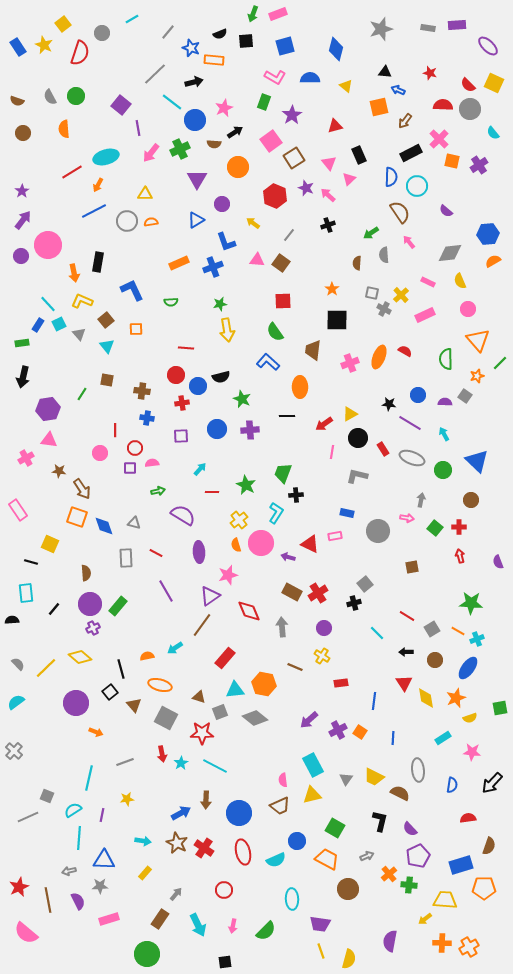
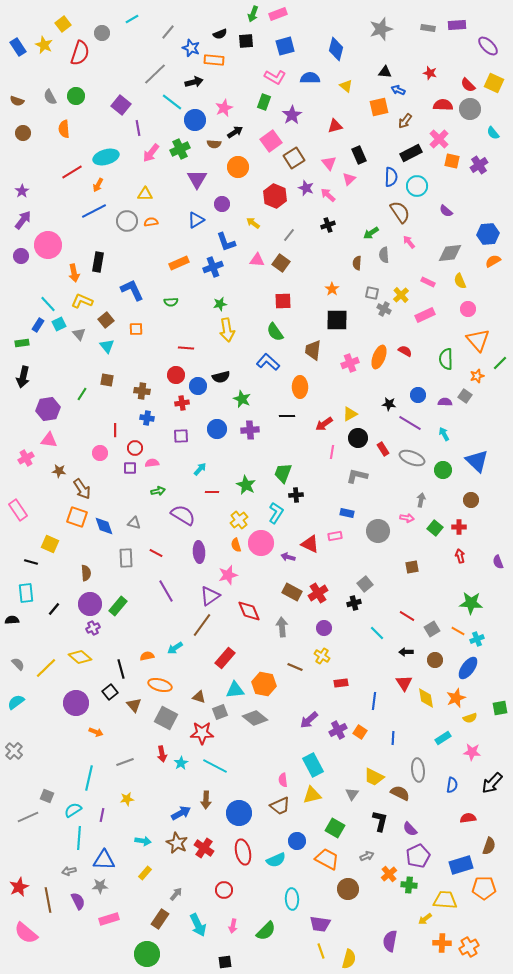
gray triangle at (346, 779): moved 6 px right, 15 px down
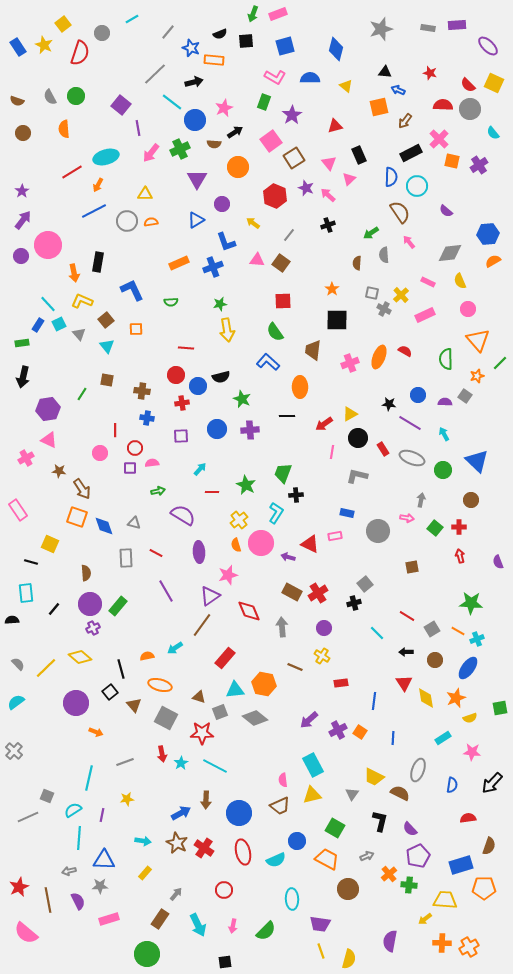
pink triangle at (49, 440): rotated 18 degrees clockwise
gray ellipse at (418, 770): rotated 25 degrees clockwise
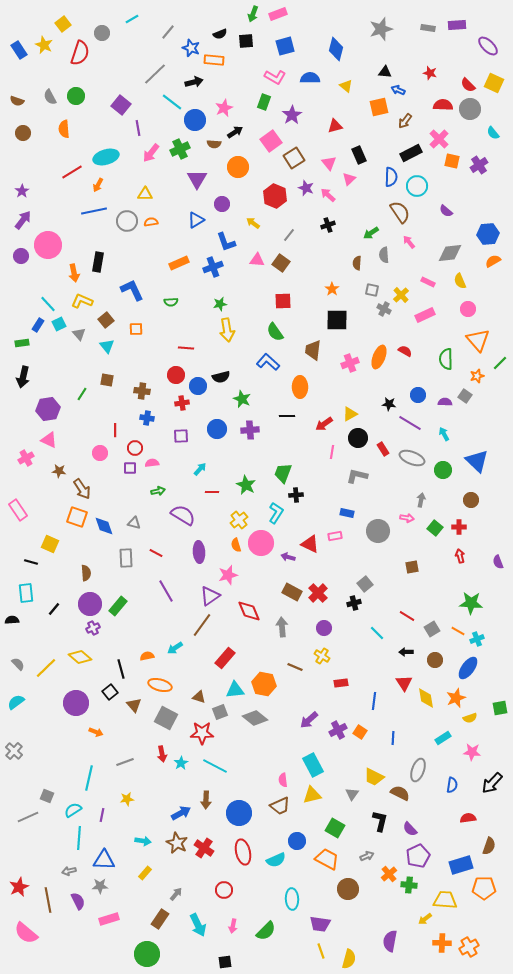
blue rectangle at (18, 47): moved 1 px right, 3 px down
blue line at (94, 211): rotated 15 degrees clockwise
gray square at (372, 293): moved 3 px up
red cross at (318, 593): rotated 12 degrees counterclockwise
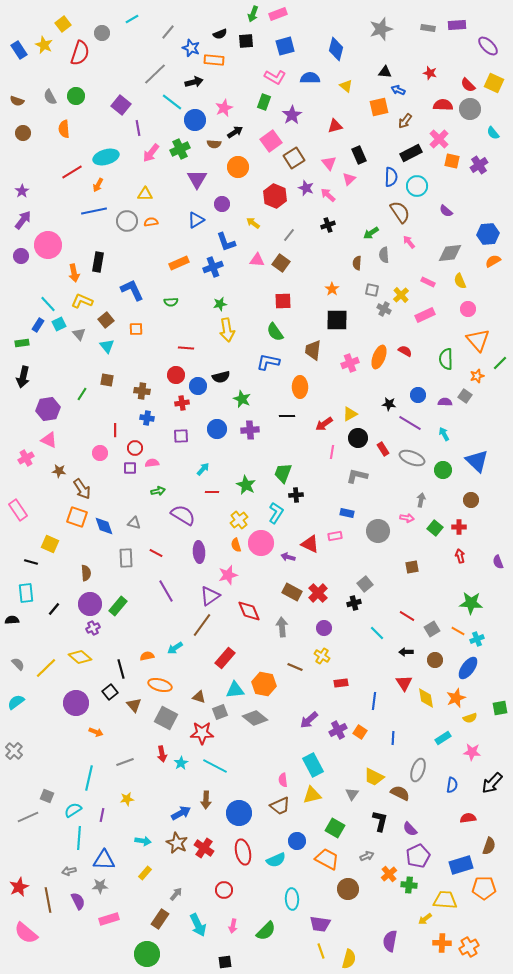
blue L-shape at (268, 362): rotated 30 degrees counterclockwise
cyan arrow at (200, 469): moved 3 px right
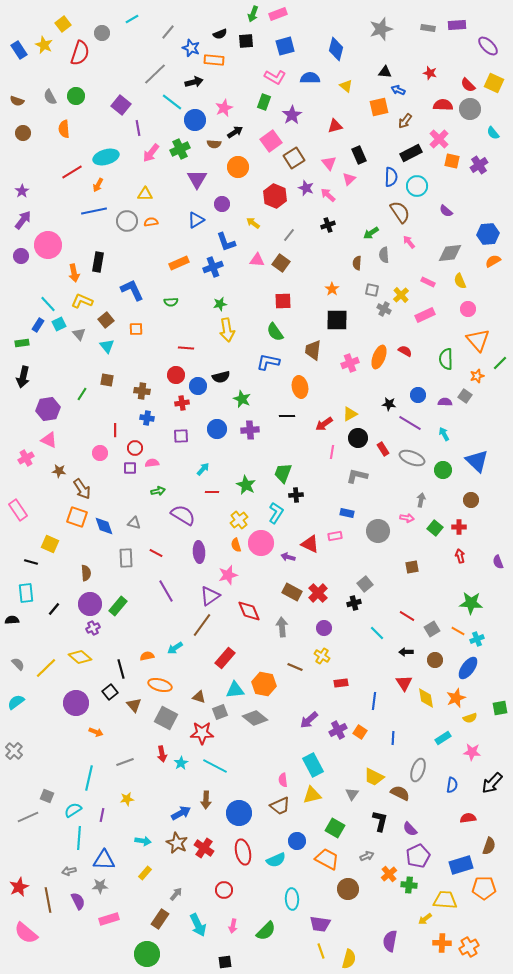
orange ellipse at (300, 387): rotated 10 degrees counterclockwise
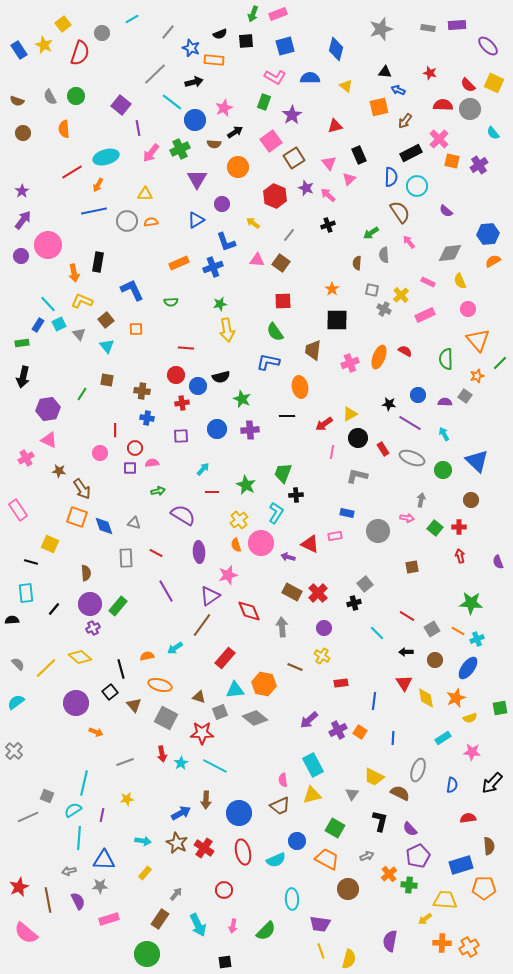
cyan line at (89, 778): moved 5 px left, 5 px down
brown semicircle at (489, 846): rotated 24 degrees counterclockwise
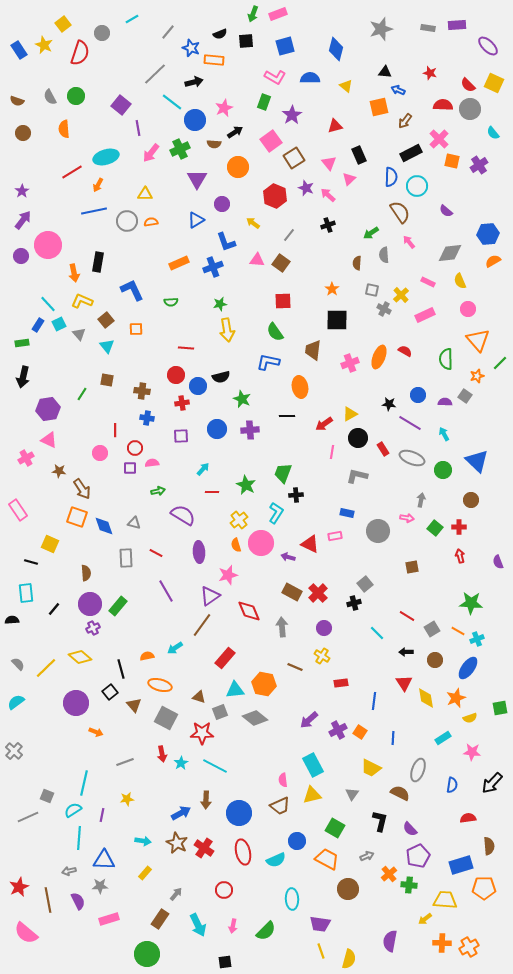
yellow trapezoid at (374, 777): moved 3 px left, 9 px up
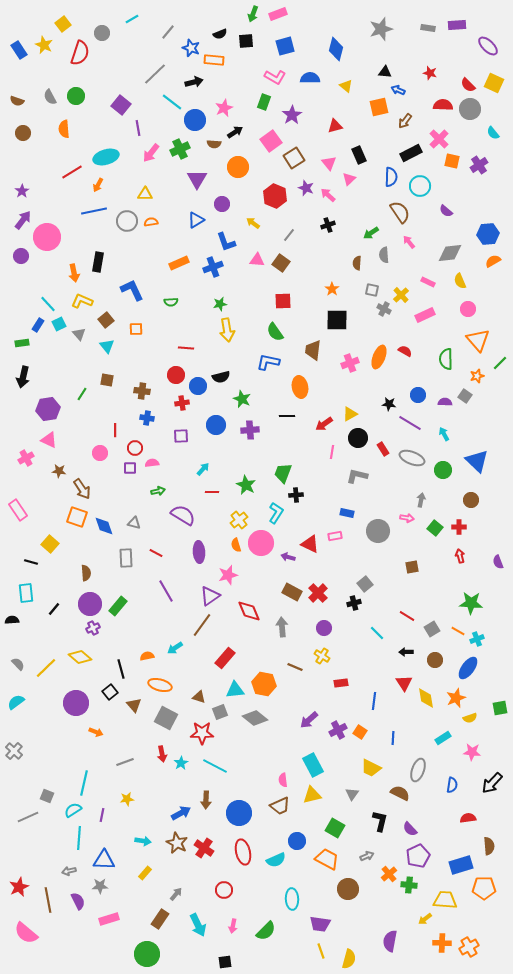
cyan circle at (417, 186): moved 3 px right
pink circle at (48, 245): moved 1 px left, 8 px up
blue circle at (217, 429): moved 1 px left, 4 px up
yellow square at (50, 544): rotated 18 degrees clockwise
